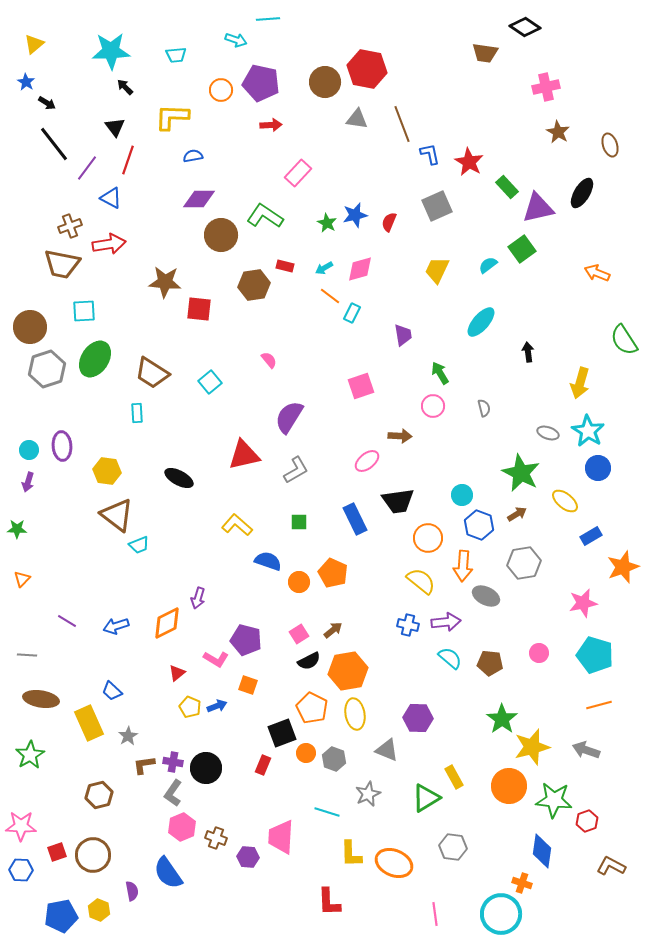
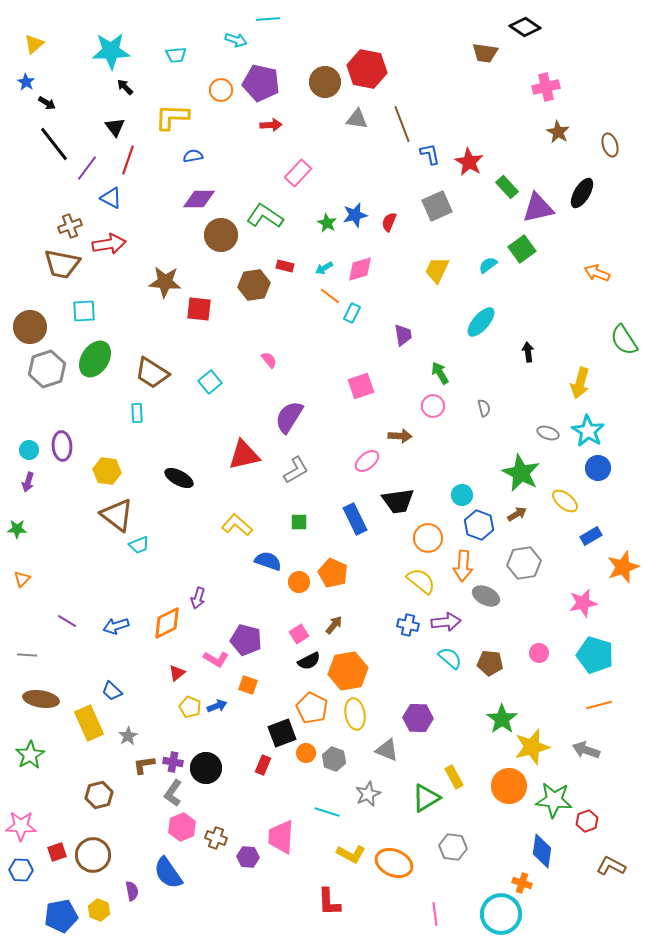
brown arrow at (333, 630): moved 1 px right, 5 px up; rotated 12 degrees counterclockwise
yellow L-shape at (351, 854): rotated 60 degrees counterclockwise
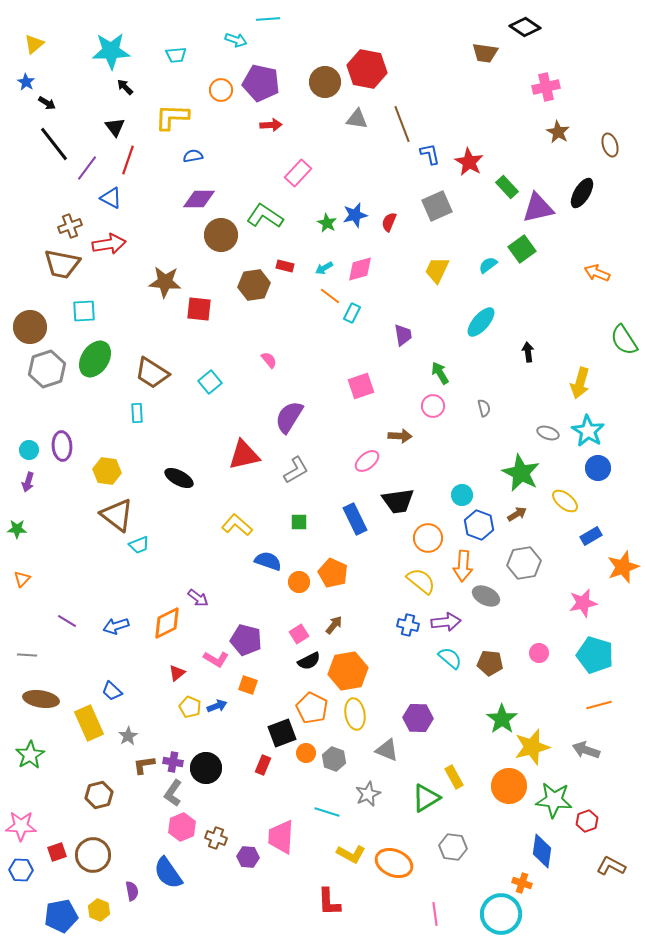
purple arrow at (198, 598): rotated 70 degrees counterclockwise
